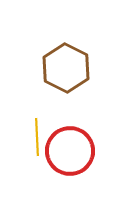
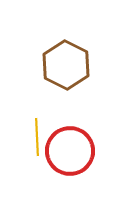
brown hexagon: moved 3 px up
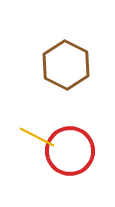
yellow line: rotated 60 degrees counterclockwise
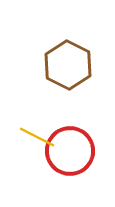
brown hexagon: moved 2 px right
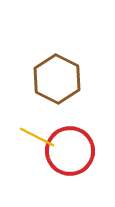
brown hexagon: moved 11 px left, 14 px down
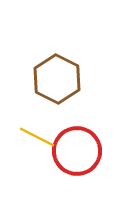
red circle: moved 7 px right
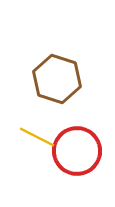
brown hexagon: rotated 9 degrees counterclockwise
